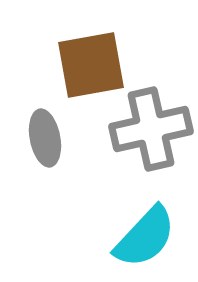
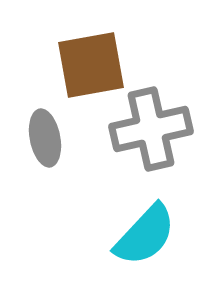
cyan semicircle: moved 2 px up
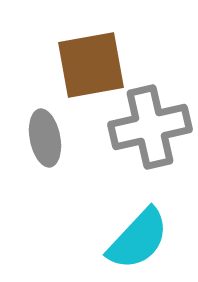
gray cross: moved 1 px left, 2 px up
cyan semicircle: moved 7 px left, 4 px down
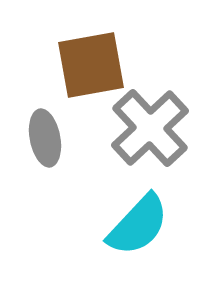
gray cross: moved 1 px down; rotated 30 degrees counterclockwise
cyan semicircle: moved 14 px up
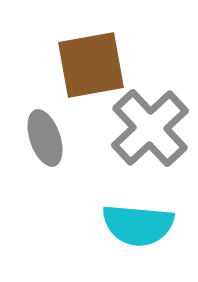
gray ellipse: rotated 8 degrees counterclockwise
cyan semicircle: rotated 52 degrees clockwise
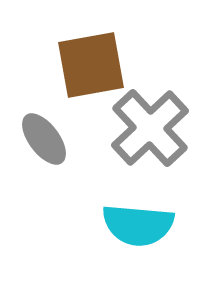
gray ellipse: moved 1 px left, 1 px down; rotated 18 degrees counterclockwise
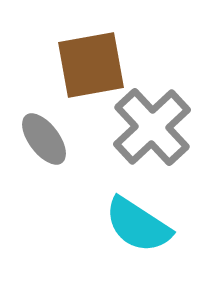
gray cross: moved 2 px right, 1 px up
cyan semicircle: rotated 28 degrees clockwise
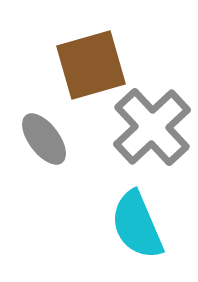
brown square: rotated 6 degrees counterclockwise
cyan semicircle: moved 1 px left; rotated 34 degrees clockwise
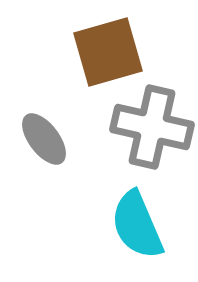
brown square: moved 17 px right, 13 px up
gray cross: rotated 34 degrees counterclockwise
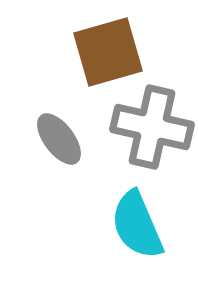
gray ellipse: moved 15 px right
